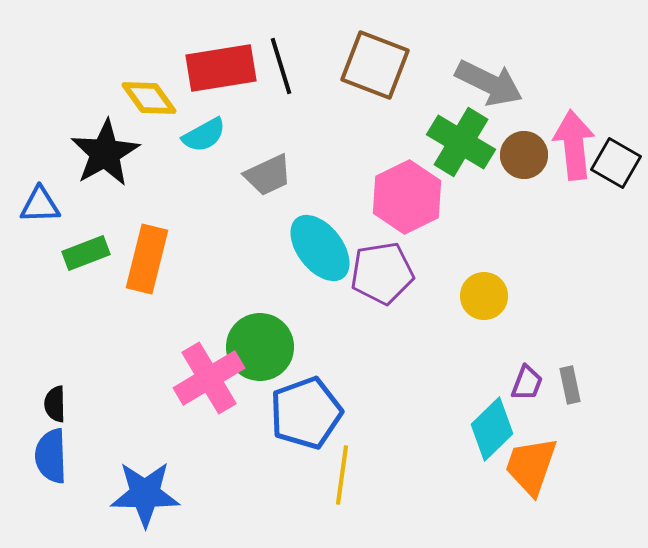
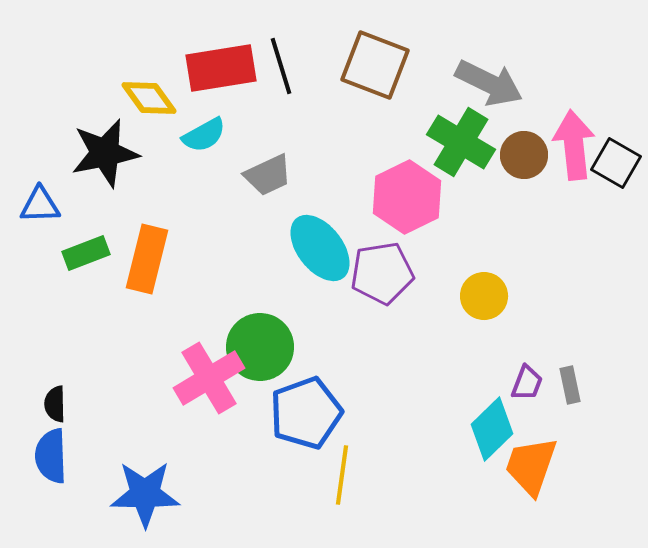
black star: rotated 18 degrees clockwise
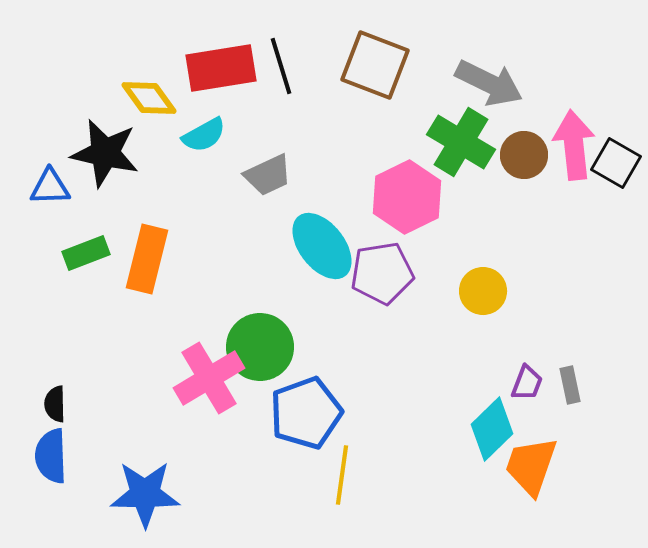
black star: rotated 24 degrees clockwise
blue triangle: moved 10 px right, 18 px up
cyan ellipse: moved 2 px right, 2 px up
yellow circle: moved 1 px left, 5 px up
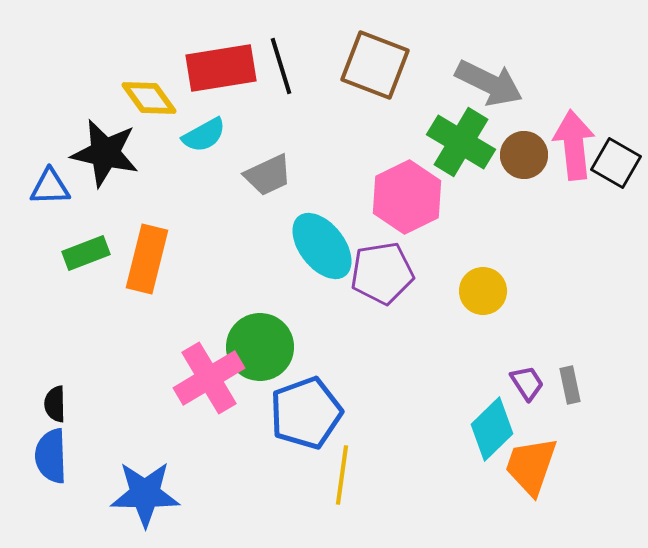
purple trapezoid: rotated 54 degrees counterclockwise
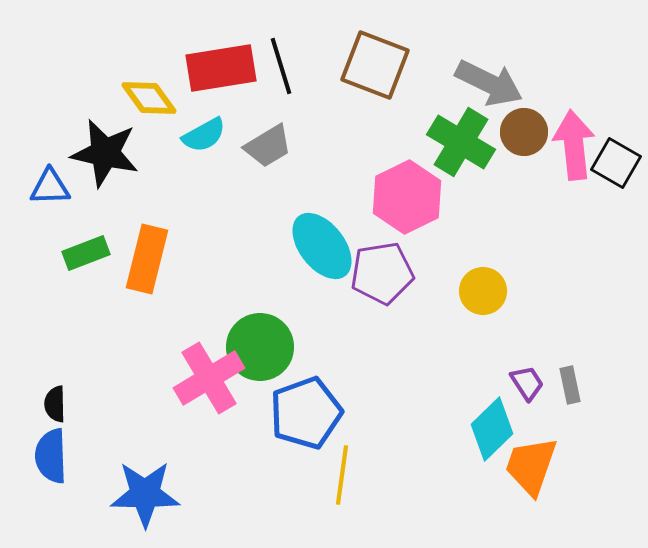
brown circle: moved 23 px up
gray trapezoid: moved 29 px up; rotated 6 degrees counterclockwise
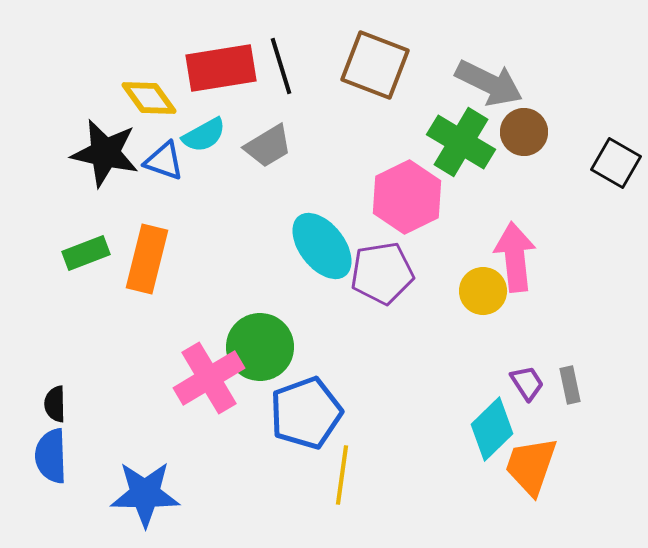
pink arrow: moved 59 px left, 112 px down
blue triangle: moved 114 px right, 26 px up; rotated 21 degrees clockwise
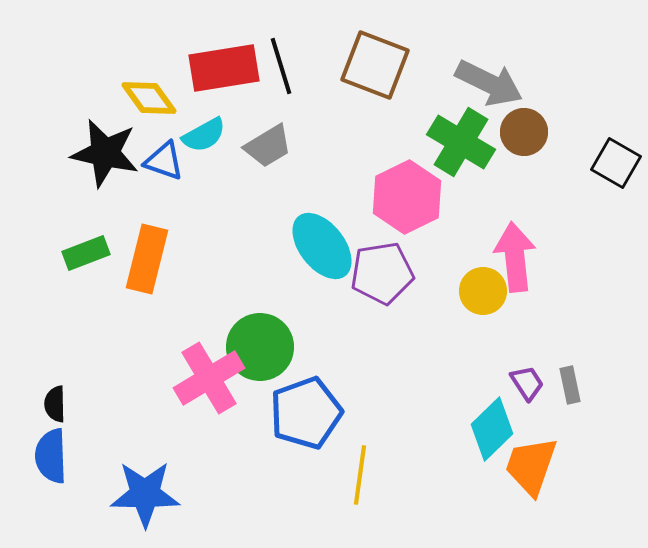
red rectangle: moved 3 px right
yellow line: moved 18 px right
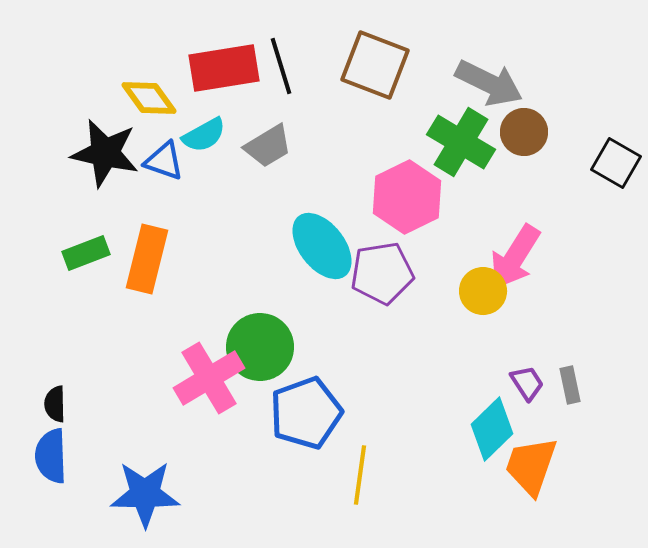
pink arrow: rotated 142 degrees counterclockwise
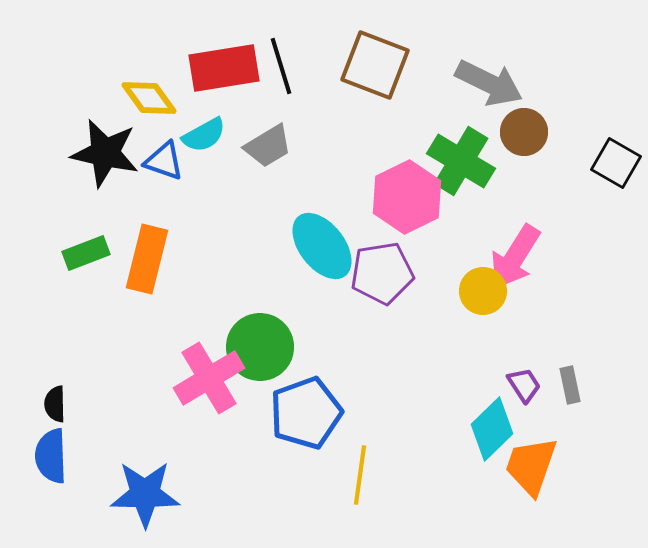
green cross: moved 19 px down
purple trapezoid: moved 3 px left, 2 px down
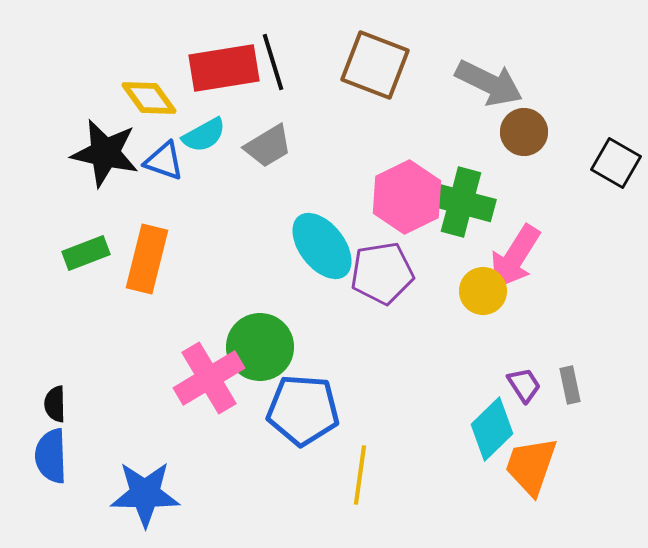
black line: moved 8 px left, 4 px up
green cross: moved 41 px down; rotated 16 degrees counterclockwise
blue pentagon: moved 3 px left, 3 px up; rotated 24 degrees clockwise
